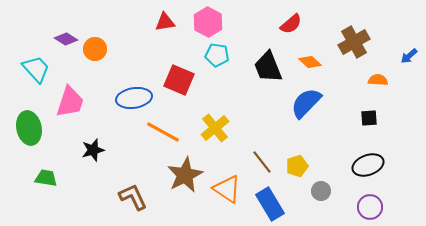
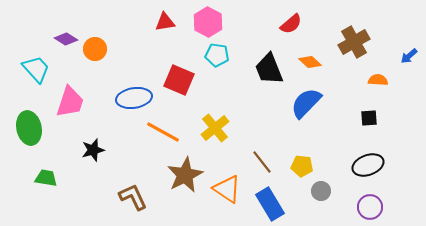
black trapezoid: moved 1 px right, 2 px down
yellow pentagon: moved 5 px right; rotated 25 degrees clockwise
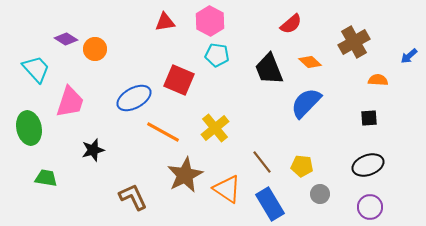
pink hexagon: moved 2 px right, 1 px up
blue ellipse: rotated 20 degrees counterclockwise
gray circle: moved 1 px left, 3 px down
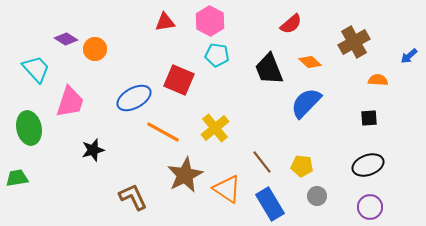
green trapezoid: moved 29 px left; rotated 20 degrees counterclockwise
gray circle: moved 3 px left, 2 px down
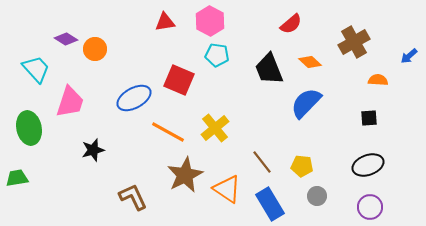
orange line: moved 5 px right
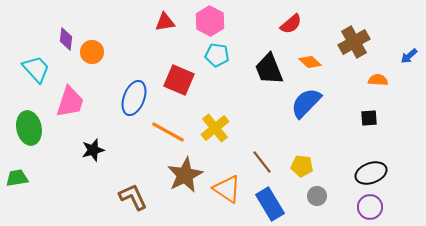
purple diamond: rotated 65 degrees clockwise
orange circle: moved 3 px left, 3 px down
blue ellipse: rotated 40 degrees counterclockwise
black ellipse: moved 3 px right, 8 px down
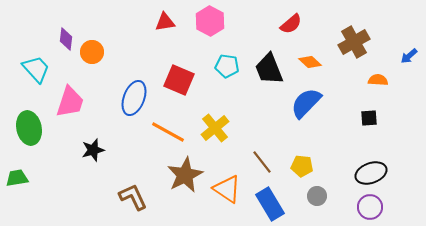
cyan pentagon: moved 10 px right, 11 px down
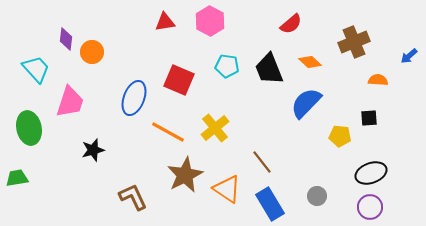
brown cross: rotated 8 degrees clockwise
yellow pentagon: moved 38 px right, 30 px up
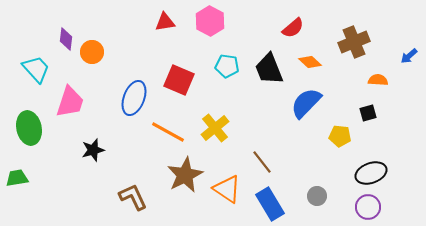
red semicircle: moved 2 px right, 4 px down
black square: moved 1 px left, 5 px up; rotated 12 degrees counterclockwise
purple circle: moved 2 px left
